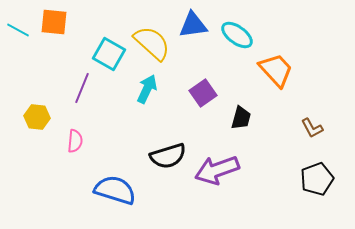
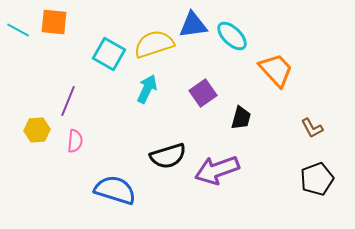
cyan ellipse: moved 5 px left, 1 px down; rotated 8 degrees clockwise
yellow semicircle: moved 2 px right, 1 px down; rotated 60 degrees counterclockwise
purple line: moved 14 px left, 13 px down
yellow hexagon: moved 13 px down; rotated 10 degrees counterclockwise
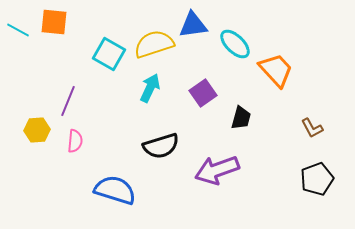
cyan ellipse: moved 3 px right, 8 px down
cyan arrow: moved 3 px right, 1 px up
black semicircle: moved 7 px left, 10 px up
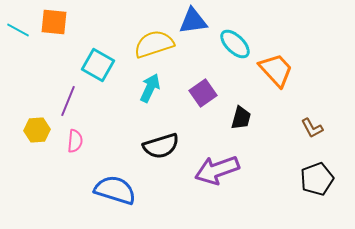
blue triangle: moved 4 px up
cyan square: moved 11 px left, 11 px down
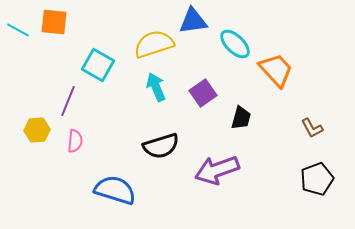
cyan arrow: moved 6 px right, 1 px up; rotated 48 degrees counterclockwise
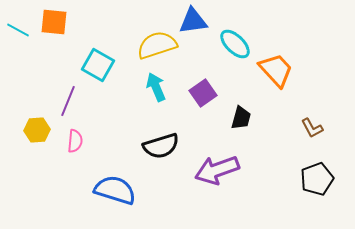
yellow semicircle: moved 3 px right, 1 px down
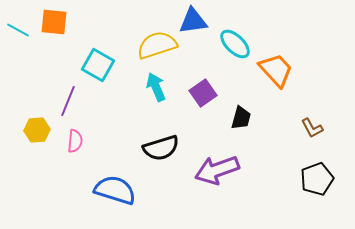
black semicircle: moved 2 px down
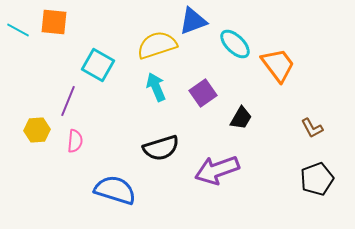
blue triangle: rotated 12 degrees counterclockwise
orange trapezoid: moved 2 px right, 5 px up; rotated 6 degrees clockwise
black trapezoid: rotated 15 degrees clockwise
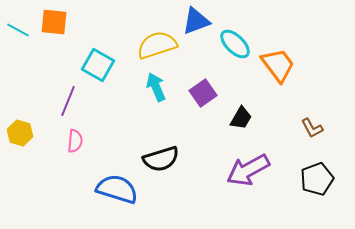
blue triangle: moved 3 px right
yellow hexagon: moved 17 px left, 3 px down; rotated 20 degrees clockwise
black semicircle: moved 11 px down
purple arrow: moved 31 px right; rotated 9 degrees counterclockwise
blue semicircle: moved 2 px right, 1 px up
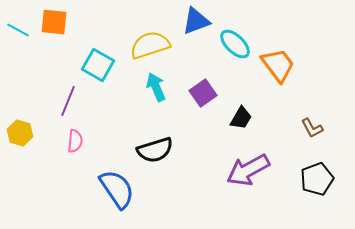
yellow semicircle: moved 7 px left
black semicircle: moved 6 px left, 9 px up
blue semicircle: rotated 39 degrees clockwise
